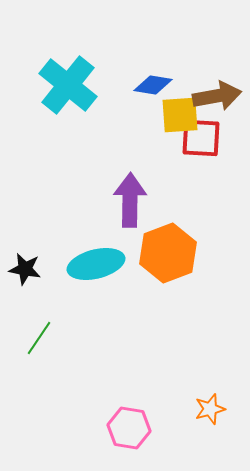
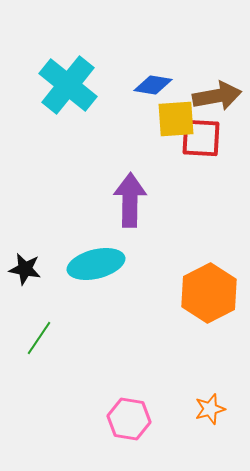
yellow square: moved 4 px left, 4 px down
orange hexagon: moved 41 px right, 40 px down; rotated 6 degrees counterclockwise
pink hexagon: moved 9 px up
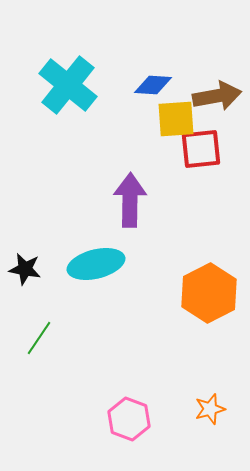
blue diamond: rotated 6 degrees counterclockwise
red square: moved 11 px down; rotated 9 degrees counterclockwise
pink hexagon: rotated 12 degrees clockwise
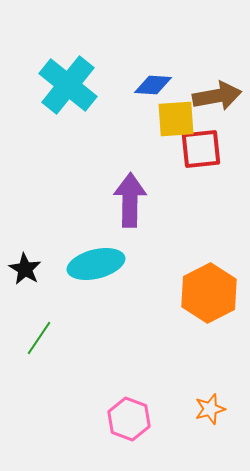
black star: rotated 20 degrees clockwise
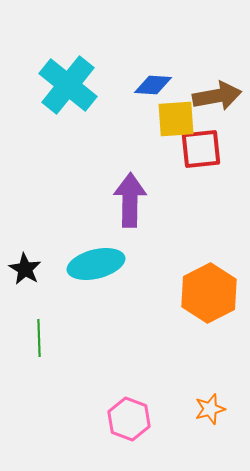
green line: rotated 36 degrees counterclockwise
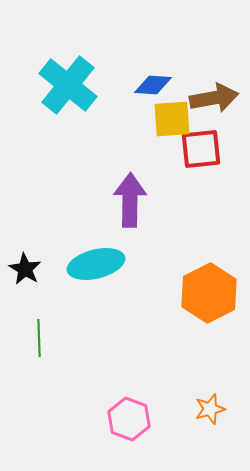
brown arrow: moved 3 px left, 2 px down
yellow square: moved 4 px left
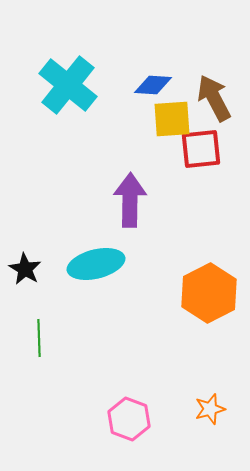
brown arrow: rotated 108 degrees counterclockwise
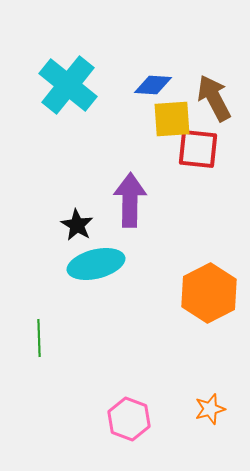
red square: moved 3 px left; rotated 12 degrees clockwise
black star: moved 52 px right, 44 px up
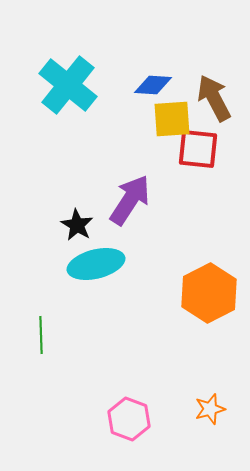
purple arrow: rotated 32 degrees clockwise
green line: moved 2 px right, 3 px up
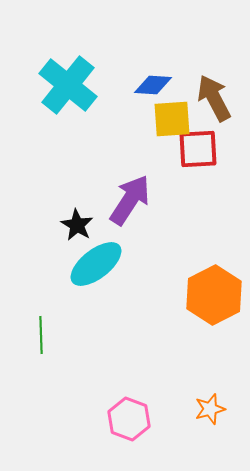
red square: rotated 9 degrees counterclockwise
cyan ellipse: rotated 24 degrees counterclockwise
orange hexagon: moved 5 px right, 2 px down
